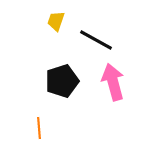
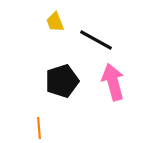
yellow trapezoid: moved 1 px left, 1 px down; rotated 40 degrees counterclockwise
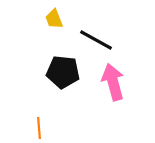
yellow trapezoid: moved 1 px left, 3 px up
black pentagon: moved 1 px right, 9 px up; rotated 24 degrees clockwise
